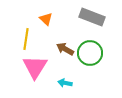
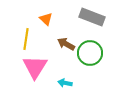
brown arrow: moved 1 px right, 5 px up
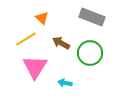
orange triangle: moved 4 px left, 1 px up
yellow line: rotated 50 degrees clockwise
brown arrow: moved 5 px left, 1 px up
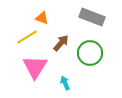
orange triangle: rotated 24 degrees counterclockwise
yellow line: moved 1 px right, 2 px up
brown arrow: rotated 102 degrees clockwise
cyan arrow: rotated 56 degrees clockwise
